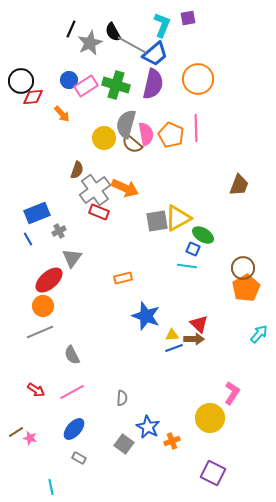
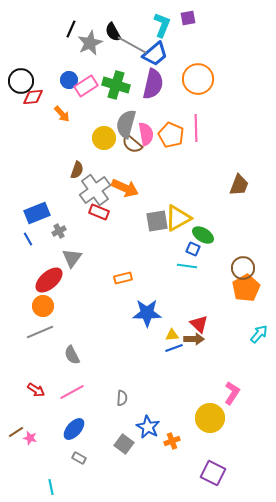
blue star at (146, 316): moved 1 px right, 3 px up; rotated 20 degrees counterclockwise
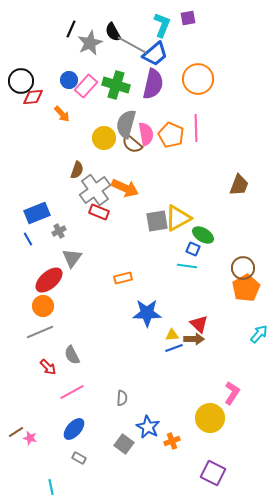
pink rectangle at (86, 86): rotated 15 degrees counterclockwise
red arrow at (36, 390): moved 12 px right, 23 px up; rotated 12 degrees clockwise
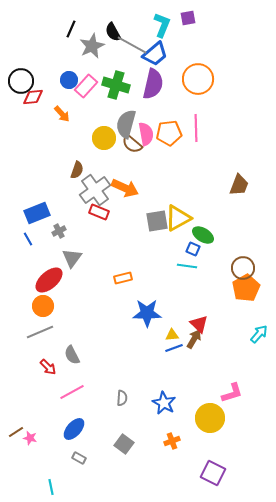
gray star at (90, 43): moved 2 px right, 3 px down
orange pentagon at (171, 135): moved 2 px left, 2 px up; rotated 30 degrees counterclockwise
brown arrow at (194, 339): rotated 60 degrees counterclockwise
pink L-shape at (232, 393): rotated 40 degrees clockwise
blue star at (148, 427): moved 16 px right, 24 px up
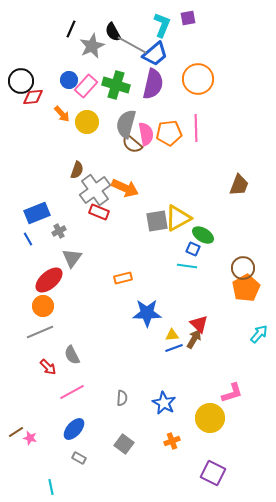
yellow circle at (104, 138): moved 17 px left, 16 px up
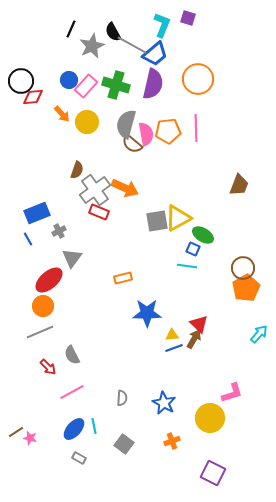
purple square at (188, 18): rotated 28 degrees clockwise
orange pentagon at (169, 133): moved 1 px left, 2 px up
cyan line at (51, 487): moved 43 px right, 61 px up
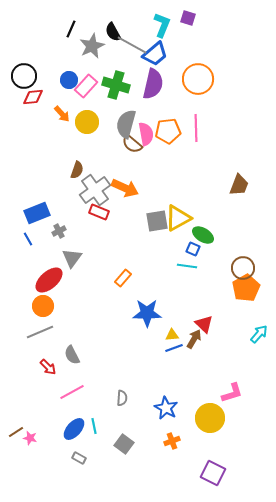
black circle at (21, 81): moved 3 px right, 5 px up
orange rectangle at (123, 278): rotated 36 degrees counterclockwise
red triangle at (199, 324): moved 5 px right
blue star at (164, 403): moved 2 px right, 5 px down
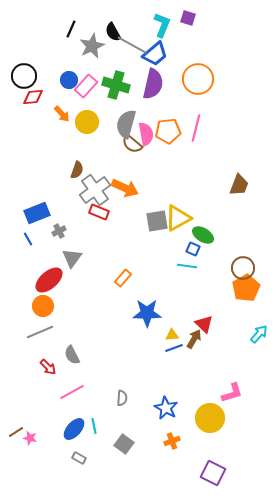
pink line at (196, 128): rotated 16 degrees clockwise
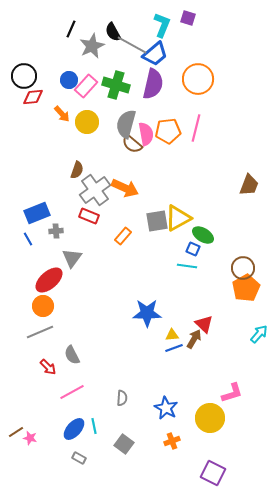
brown trapezoid at (239, 185): moved 10 px right
red rectangle at (99, 212): moved 10 px left, 4 px down
gray cross at (59, 231): moved 3 px left; rotated 24 degrees clockwise
orange rectangle at (123, 278): moved 42 px up
